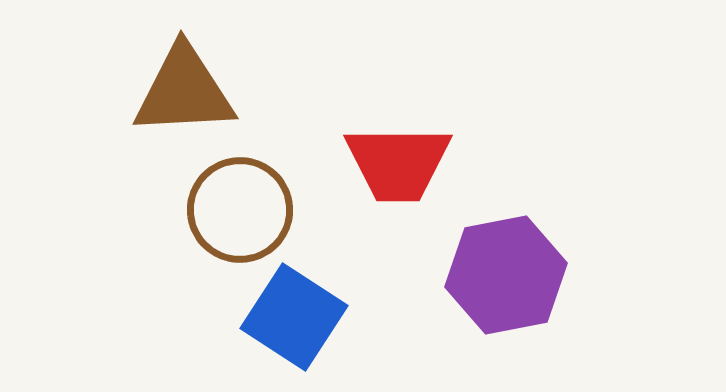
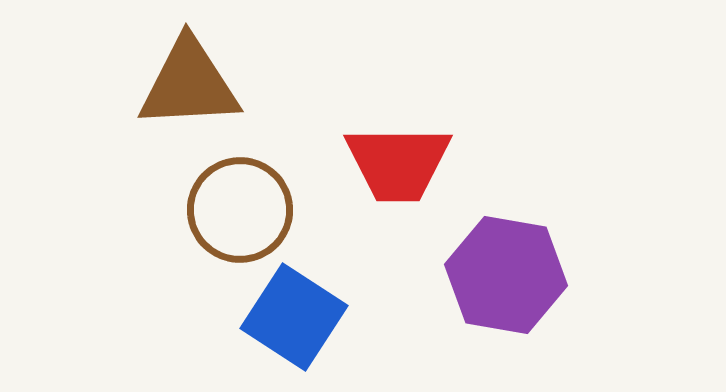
brown triangle: moved 5 px right, 7 px up
purple hexagon: rotated 21 degrees clockwise
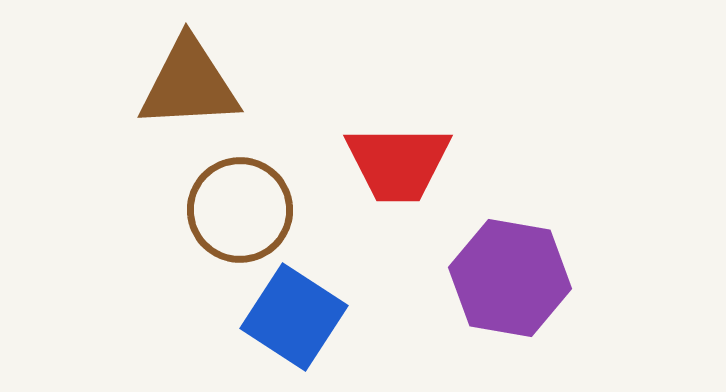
purple hexagon: moved 4 px right, 3 px down
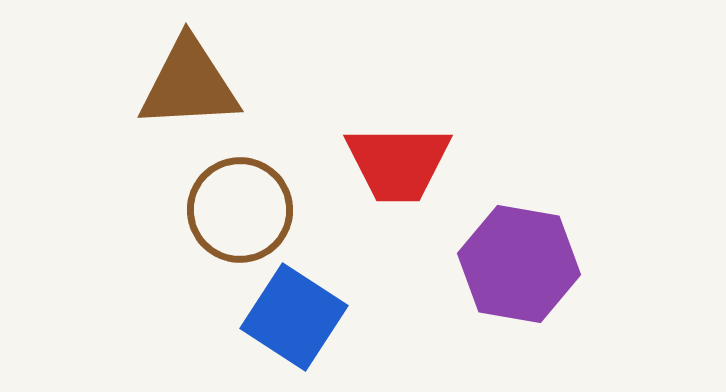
purple hexagon: moved 9 px right, 14 px up
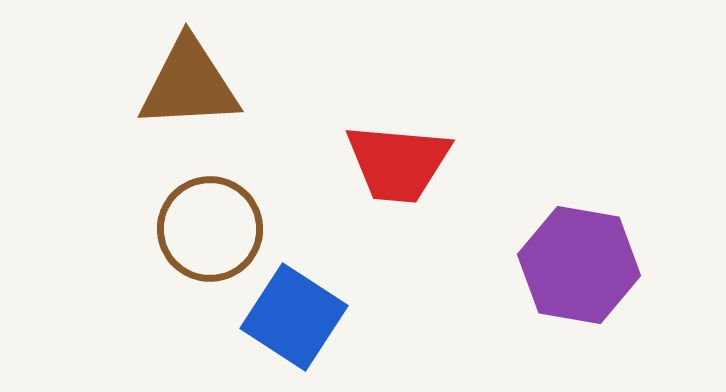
red trapezoid: rotated 5 degrees clockwise
brown circle: moved 30 px left, 19 px down
purple hexagon: moved 60 px right, 1 px down
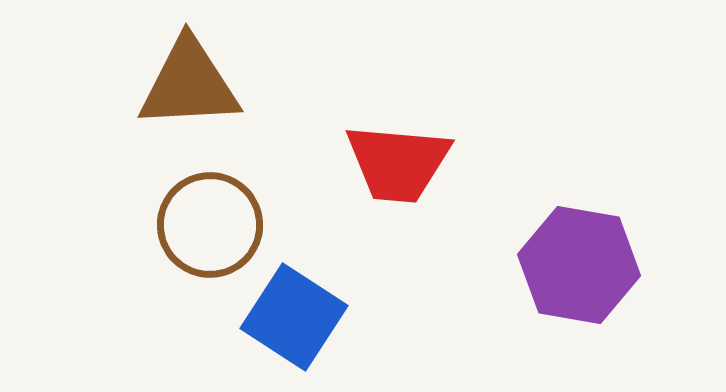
brown circle: moved 4 px up
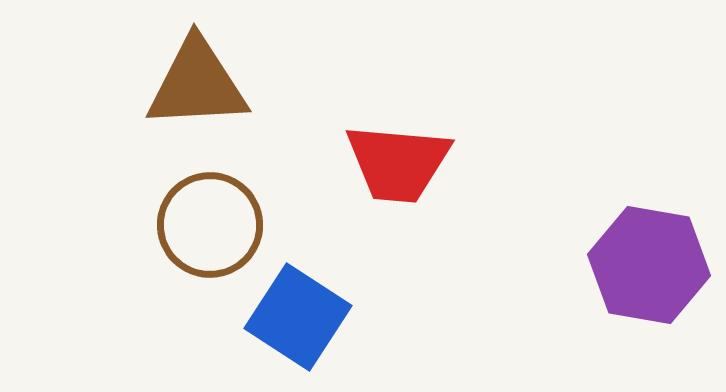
brown triangle: moved 8 px right
purple hexagon: moved 70 px right
blue square: moved 4 px right
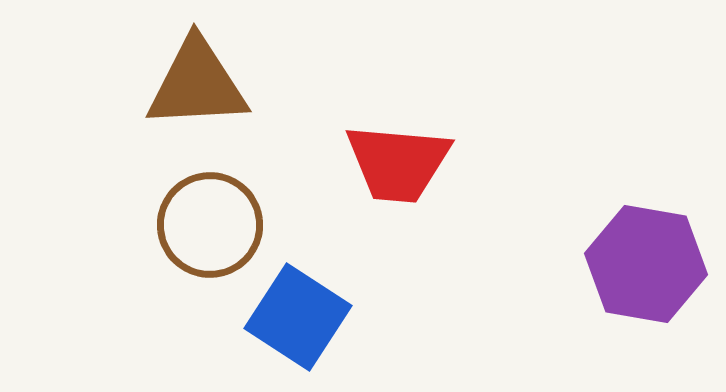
purple hexagon: moved 3 px left, 1 px up
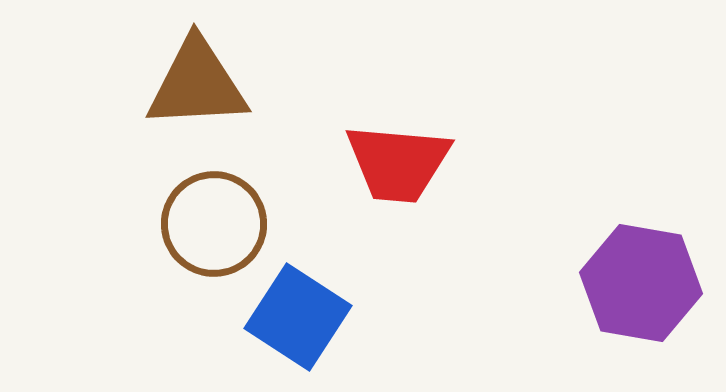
brown circle: moved 4 px right, 1 px up
purple hexagon: moved 5 px left, 19 px down
